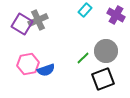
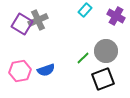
purple cross: moved 1 px down
pink hexagon: moved 8 px left, 7 px down
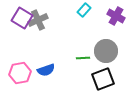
cyan rectangle: moved 1 px left
purple square: moved 6 px up
green line: rotated 40 degrees clockwise
pink hexagon: moved 2 px down
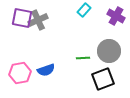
purple square: rotated 20 degrees counterclockwise
gray circle: moved 3 px right
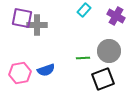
gray cross: moved 1 px left, 5 px down; rotated 24 degrees clockwise
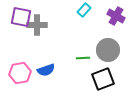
purple square: moved 1 px left, 1 px up
gray circle: moved 1 px left, 1 px up
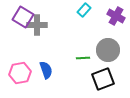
purple square: moved 2 px right; rotated 20 degrees clockwise
blue semicircle: rotated 90 degrees counterclockwise
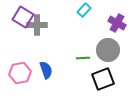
purple cross: moved 1 px right, 7 px down
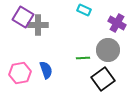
cyan rectangle: rotated 72 degrees clockwise
gray cross: moved 1 px right
black square: rotated 15 degrees counterclockwise
